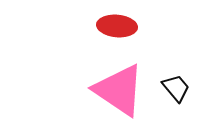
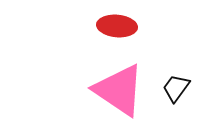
black trapezoid: rotated 104 degrees counterclockwise
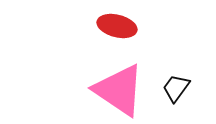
red ellipse: rotated 9 degrees clockwise
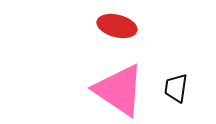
black trapezoid: rotated 28 degrees counterclockwise
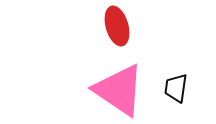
red ellipse: rotated 60 degrees clockwise
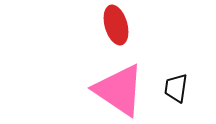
red ellipse: moved 1 px left, 1 px up
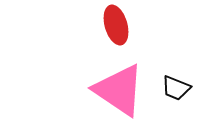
black trapezoid: rotated 76 degrees counterclockwise
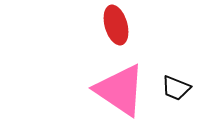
pink triangle: moved 1 px right
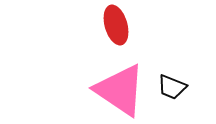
black trapezoid: moved 4 px left, 1 px up
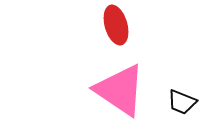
black trapezoid: moved 10 px right, 15 px down
